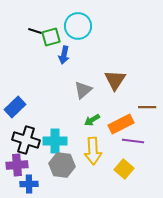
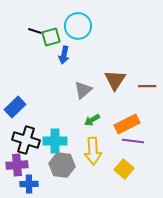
brown line: moved 21 px up
orange rectangle: moved 6 px right
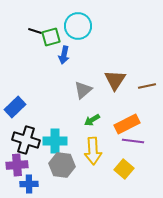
brown line: rotated 12 degrees counterclockwise
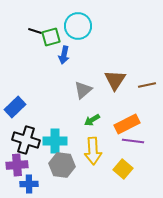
brown line: moved 1 px up
yellow square: moved 1 px left
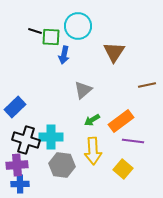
green square: rotated 18 degrees clockwise
brown triangle: moved 1 px left, 28 px up
orange rectangle: moved 6 px left, 3 px up; rotated 10 degrees counterclockwise
cyan cross: moved 4 px left, 4 px up
blue cross: moved 9 px left
